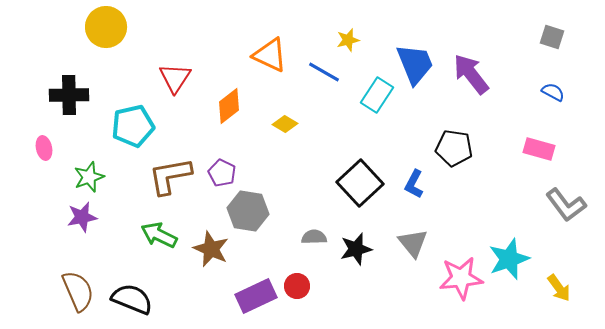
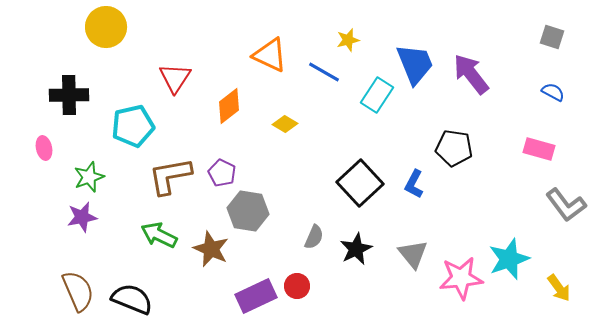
gray semicircle: rotated 115 degrees clockwise
gray triangle: moved 11 px down
black star: rotated 12 degrees counterclockwise
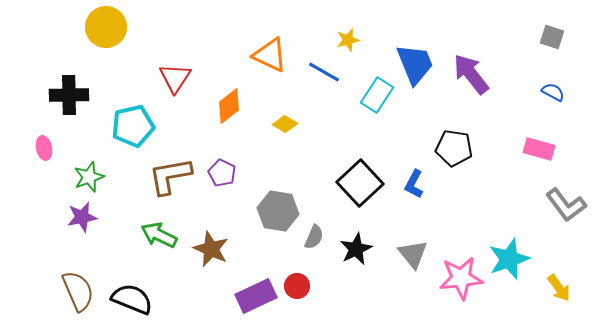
gray hexagon: moved 30 px right
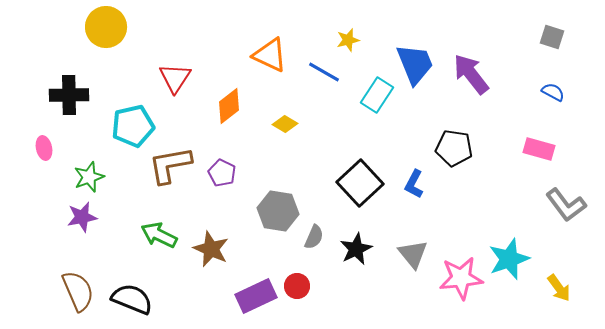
brown L-shape: moved 11 px up
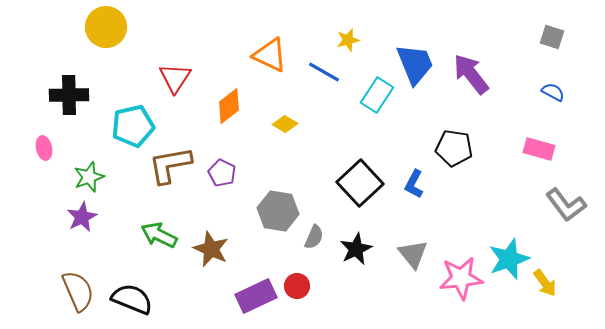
purple star: rotated 16 degrees counterclockwise
yellow arrow: moved 14 px left, 5 px up
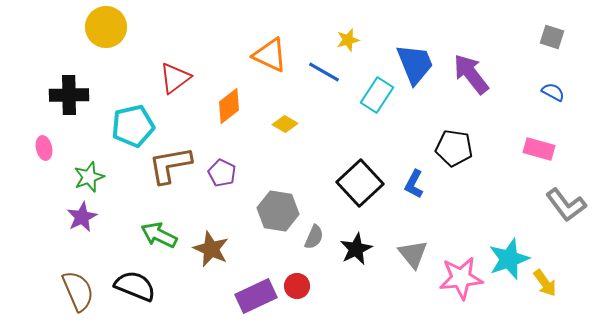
red triangle: rotated 20 degrees clockwise
black semicircle: moved 3 px right, 13 px up
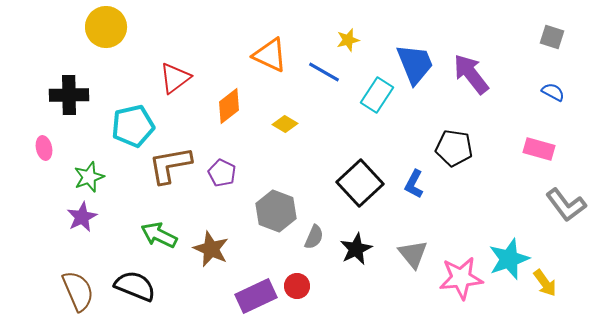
gray hexagon: moved 2 px left; rotated 12 degrees clockwise
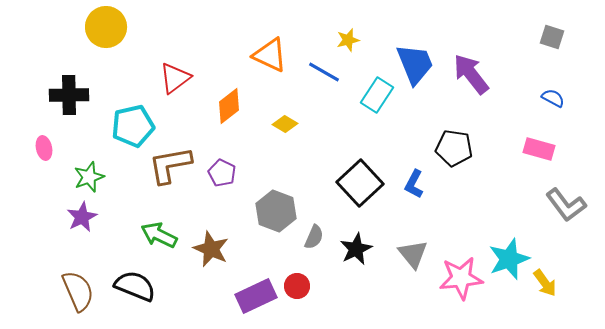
blue semicircle: moved 6 px down
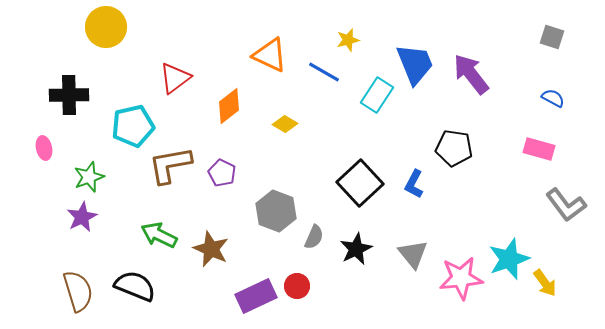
brown semicircle: rotated 6 degrees clockwise
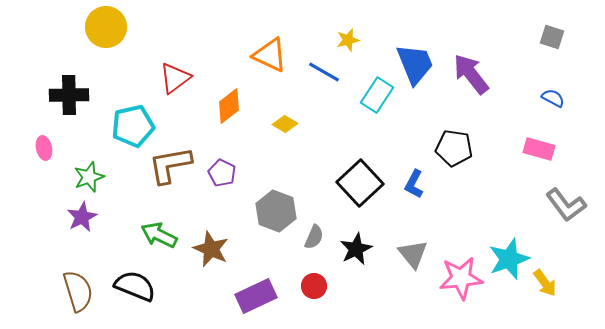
red circle: moved 17 px right
